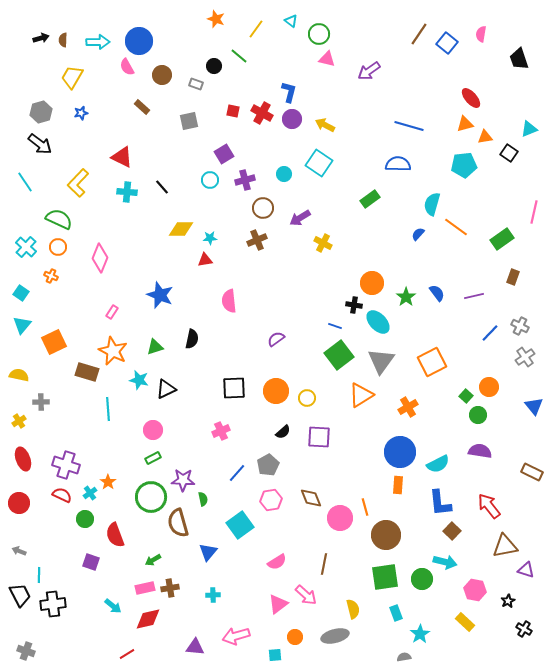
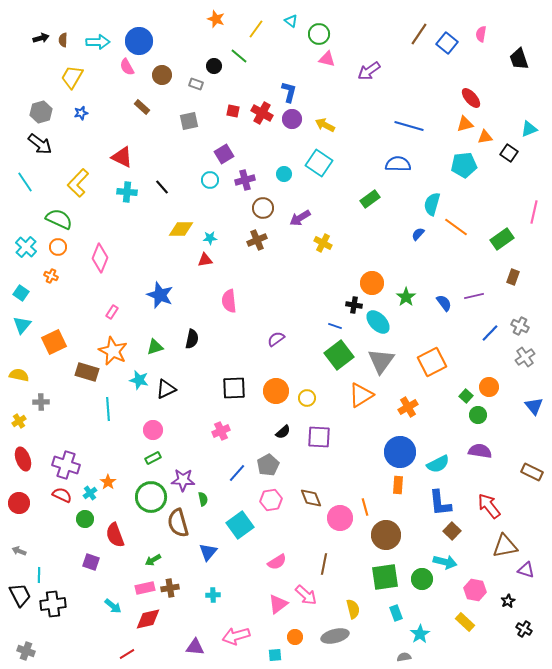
blue semicircle at (437, 293): moved 7 px right, 10 px down
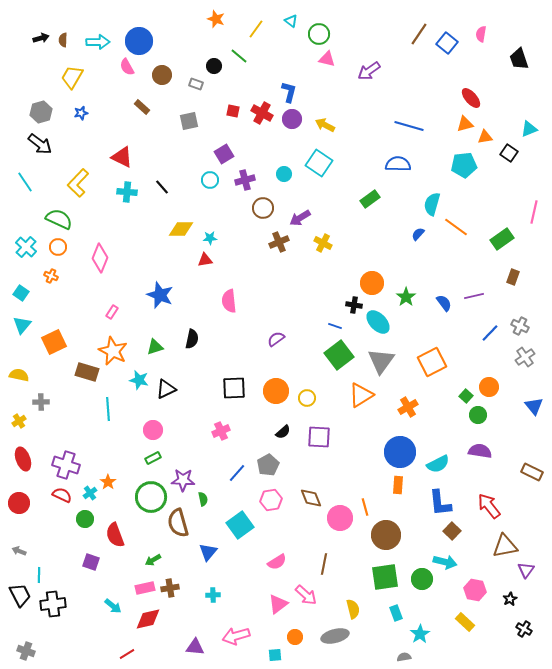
brown cross at (257, 240): moved 22 px right, 2 px down
purple triangle at (526, 570): rotated 48 degrees clockwise
black star at (508, 601): moved 2 px right, 2 px up
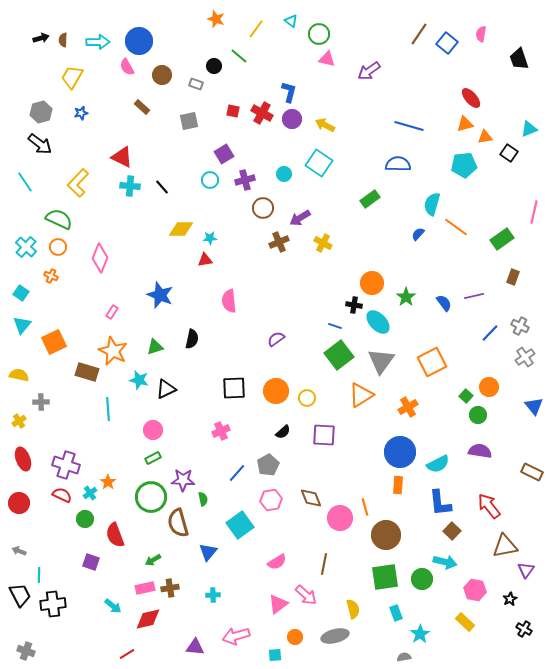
cyan cross at (127, 192): moved 3 px right, 6 px up
purple square at (319, 437): moved 5 px right, 2 px up
